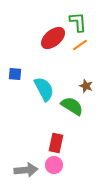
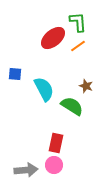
orange line: moved 2 px left, 1 px down
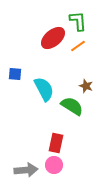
green L-shape: moved 1 px up
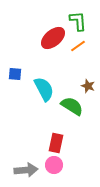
brown star: moved 2 px right
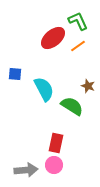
green L-shape: rotated 20 degrees counterclockwise
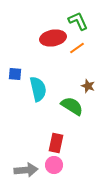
red ellipse: rotated 30 degrees clockwise
orange line: moved 1 px left, 2 px down
cyan semicircle: moved 6 px left; rotated 15 degrees clockwise
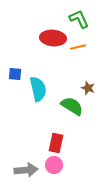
green L-shape: moved 1 px right, 2 px up
red ellipse: rotated 15 degrees clockwise
orange line: moved 1 px right, 1 px up; rotated 21 degrees clockwise
brown star: moved 2 px down
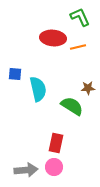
green L-shape: moved 1 px right, 2 px up
brown star: rotated 24 degrees counterclockwise
pink circle: moved 2 px down
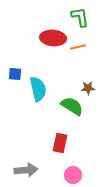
green L-shape: rotated 15 degrees clockwise
red rectangle: moved 4 px right
pink circle: moved 19 px right, 8 px down
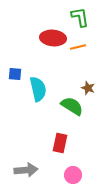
brown star: rotated 24 degrees clockwise
